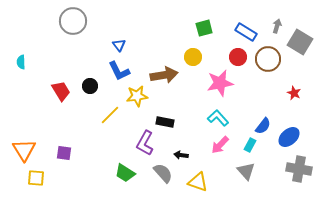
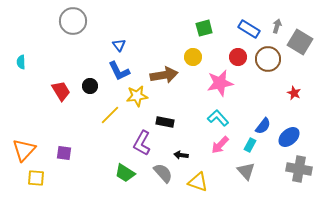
blue rectangle: moved 3 px right, 3 px up
purple L-shape: moved 3 px left
orange triangle: rotated 15 degrees clockwise
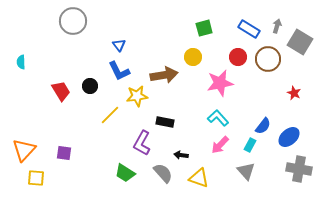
yellow triangle: moved 1 px right, 4 px up
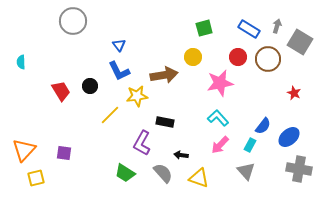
yellow square: rotated 18 degrees counterclockwise
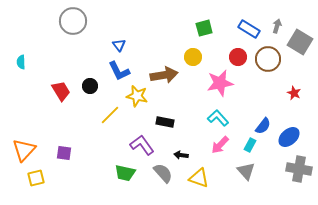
yellow star: rotated 20 degrees clockwise
purple L-shape: moved 2 px down; rotated 115 degrees clockwise
green trapezoid: rotated 20 degrees counterclockwise
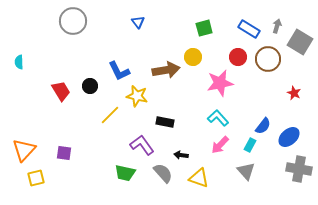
blue triangle: moved 19 px right, 23 px up
cyan semicircle: moved 2 px left
brown arrow: moved 2 px right, 5 px up
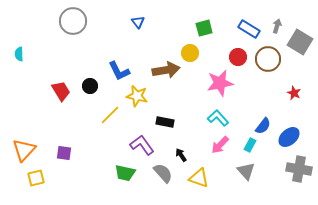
yellow circle: moved 3 px left, 4 px up
cyan semicircle: moved 8 px up
black arrow: rotated 48 degrees clockwise
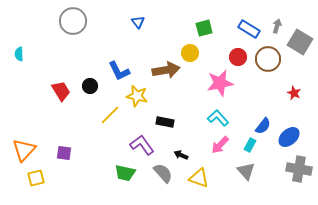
black arrow: rotated 32 degrees counterclockwise
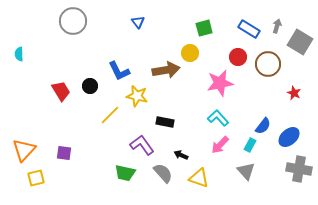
brown circle: moved 5 px down
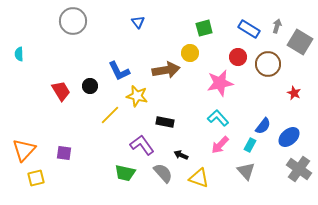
gray cross: rotated 25 degrees clockwise
